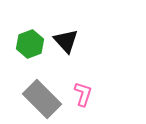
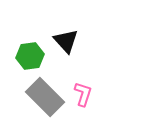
green hexagon: moved 12 px down; rotated 12 degrees clockwise
gray rectangle: moved 3 px right, 2 px up
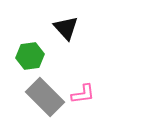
black triangle: moved 13 px up
pink L-shape: rotated 65 degrees clockwise
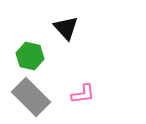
green hexagon: rotated 20 degrees clockwise
gray rectangle: moved 14 px left
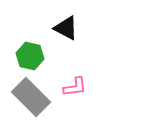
black triangle: rotated 20 degrees counterclockwise
pink L-shape: moved 8 px left, 7 px up
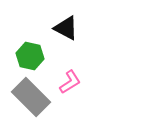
pink L-shape: moved 5 px left, 5 px up; rotated 25 degrees counterclockwise
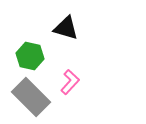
black triangle: rotated 12 degrees counterclockwise
pink L-shape: rotated 15 degrees counterclockwise
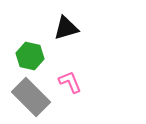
black triangle: rotated 32 degrees counterclockwise
pink L-shape: rotated 65 degrees counterclockwise
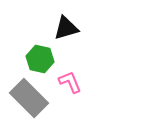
green hexagon: moved 10 px right, 3 px down
gray rectangle: moved 2 px left, 1 px down
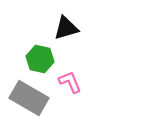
gray rectangle: rotated 15 degrees counterclockwise
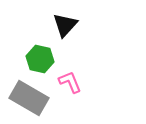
black triangle: moved 1 px left, 3 px up; rotated 32 degrees counterclockwise
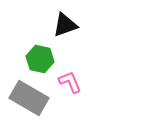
black triangle: rotated 28 degrees clockwise
